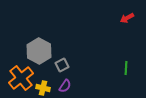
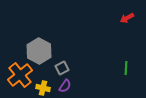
gray square: moved 3 px down
orange cross: moved 1 px left, 3 px up
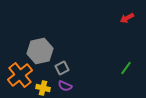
gray hexagon: moved 1 px right; rotated 20 degrees clockwise
green line: rotated 32 degrees clockwise
purple semicircle: rotated 80 degrees clockwise
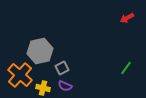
orange cross: rotated 10 degrees counterclockwise
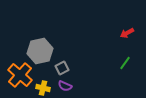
red arrow: moved 15 px down
green line: moved 1 px left, 5 px up
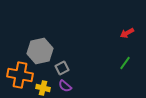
orange cross: rotated 30 degrees counterclockwise
purple semicircle: rotated 16 degrees clockwise
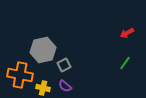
gray hexagon: moved 3 px right, 1 px up
gray square: moved 2 px right, 3 px up
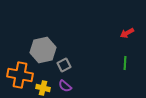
green line: rotated 32 degrees counterclockwise
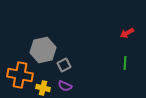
purple semicircle: rotated 16 degrees counterclockwise
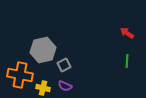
red arrow: rotated 64 degrees clockwise
green line: moved 2 px right, 2 px up
